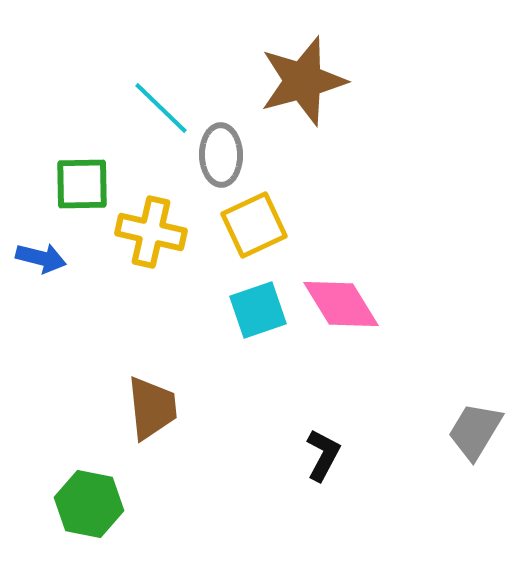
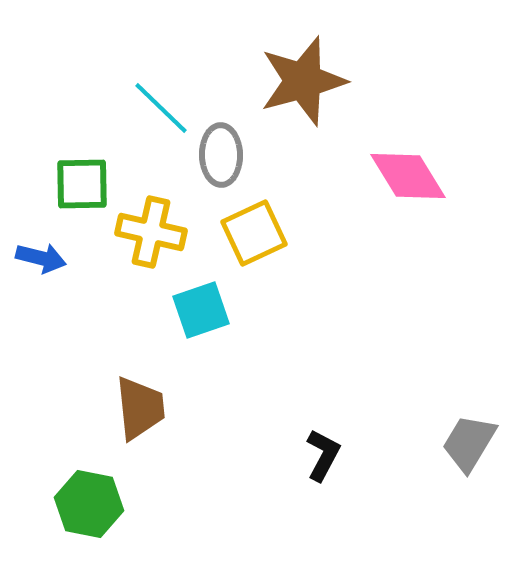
yellow square: moved 8 px down
pink diamond: moved 67 px right, 128 px up
cyan square: moved 57 px left
brown trapezoid: moved 12 px left
gray trapezoid: moved 6 px left, 12 px down
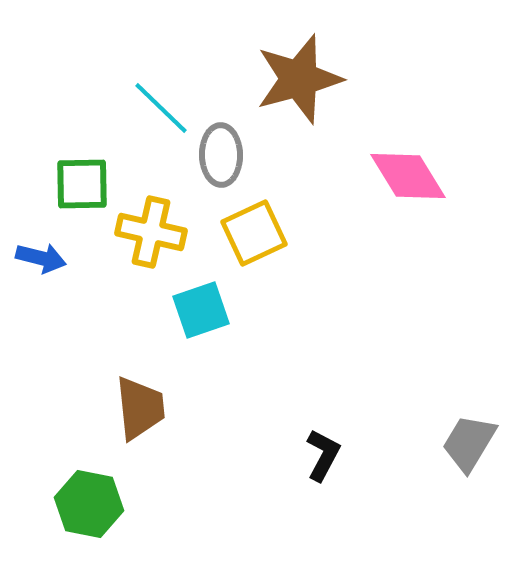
brown star: moved 4 px left, 2 px up
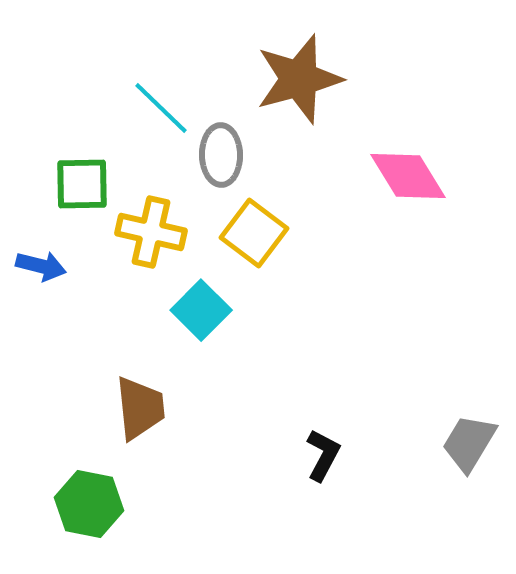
yellow square: rotated 28 degrees counterclockwise
blue arrow: moved 8 px down
cyan square: rotated 26 degrees counterclockwise
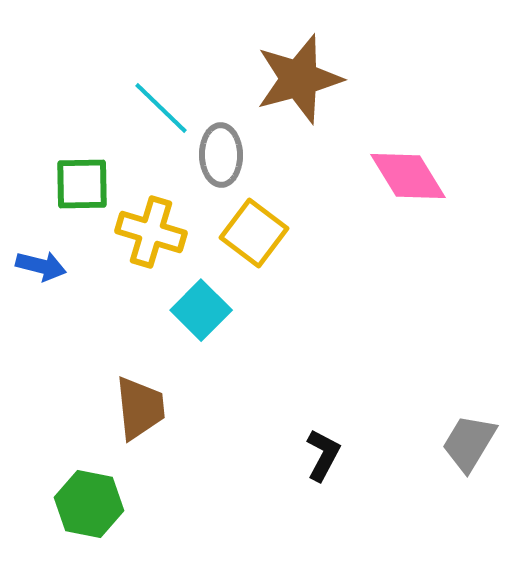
yellow cross: rotated 4 degrees clockwise
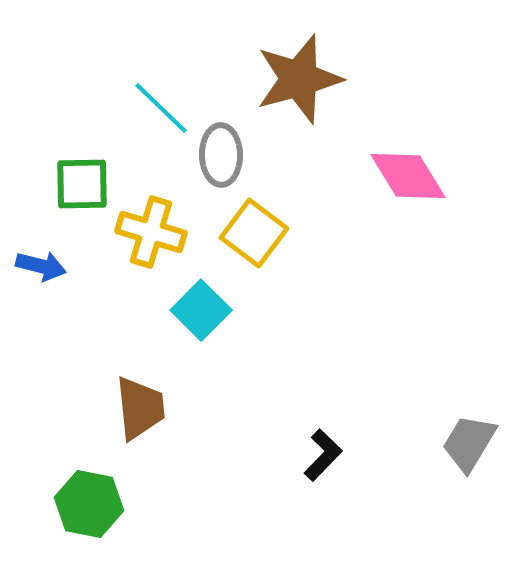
black L-shape: rotated 16 degrees clockwise
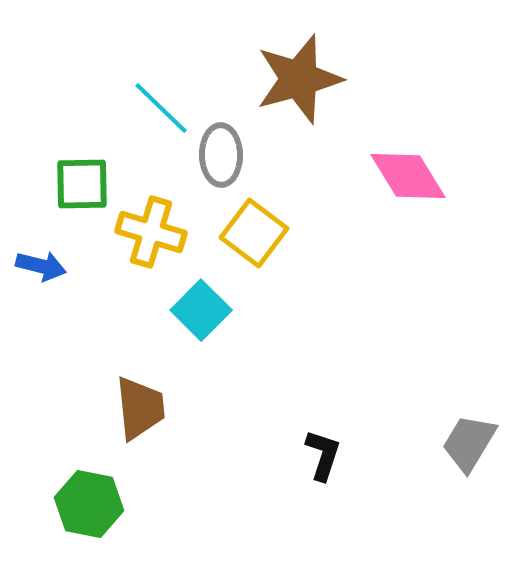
black L-shape: rotated 26 degrees counterclockwise
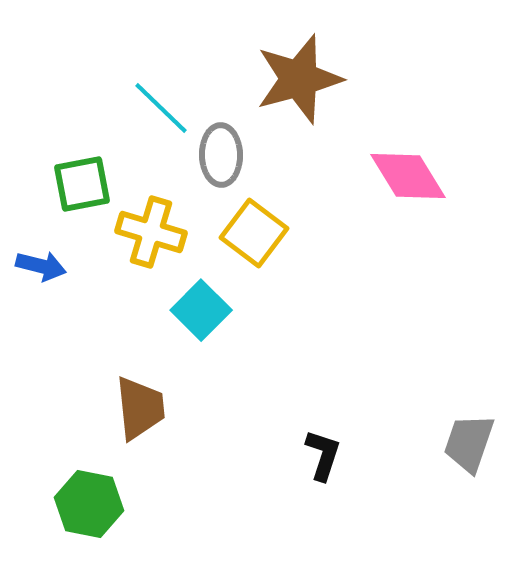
green square: rotated 10 degrees counterclockwise
gray trapezoid: rotated 12 degrees counterclockwise
